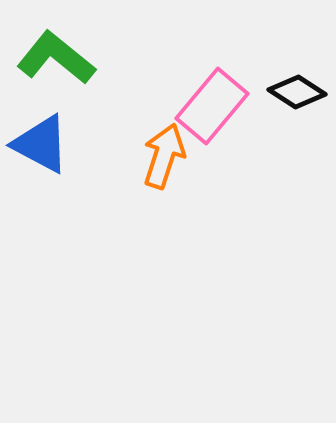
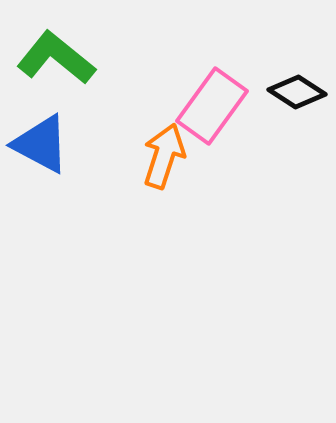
pink rectangle: rotated 4 degrees counterclockwise
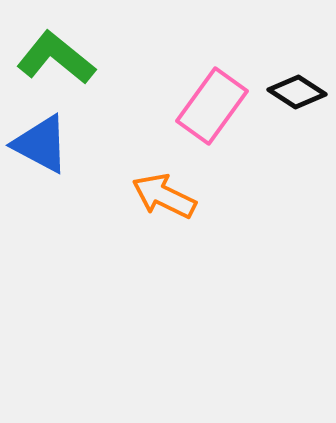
orange arrow: moved 40 px down; rotated 82 degrees counterclockwise
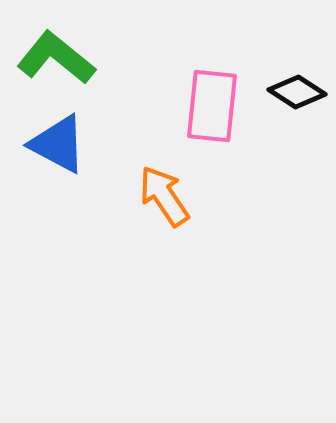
pink rectangle: rotated 30 degrees counterclockwise
blue triangle: moved 17 px right
orange arrow: rotated 30 degrees clockwise
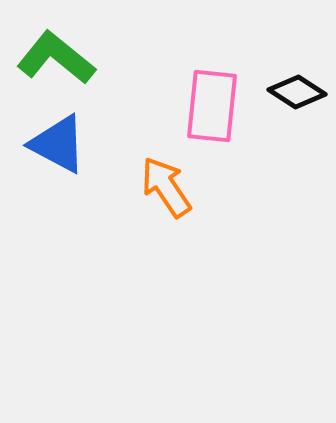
orange arrow: moved 2 px right, 9 px up
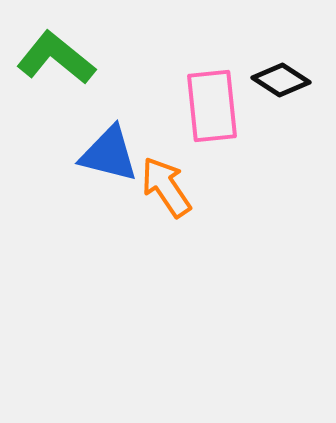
black diamond: moved 16 px left, 12 px up
pink rectangle: rotated 12 degrees counterclockwise
blue triangle: moved 51 px right, 10 px down; rotated 14 degrees counterclockwise
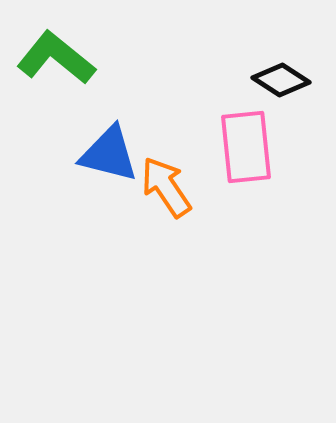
pink rectangle: moved 34 px right, 41 px down
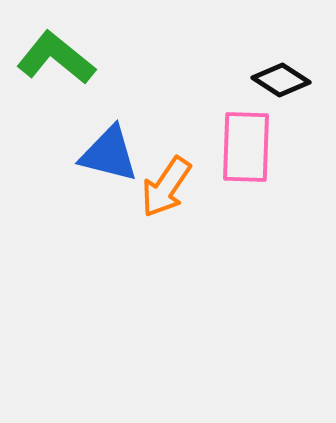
pink rectangle: rotated 8 degrees clockwise
orange arrow: rotated 112 degrees counterclockwise
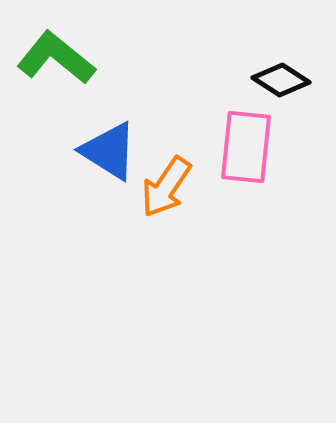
pink rectangle: rotated 4 degrees clockwise
blue triangle: moved 3 px up; rotated 18 degrees clockwise
